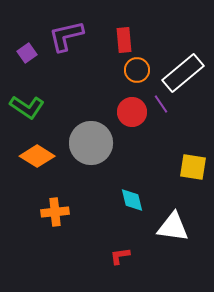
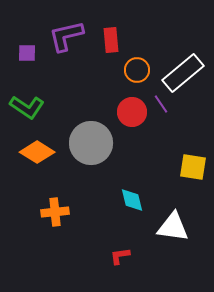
red rectangle: moved 13 px left
purple square: rotated 36 degrees clockwise
orange diamond: moved 4 px up
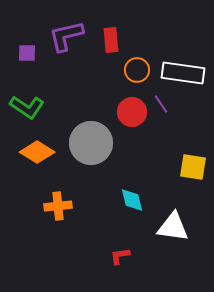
white rectangle: rotated 48 degrees clockwise
orange cross: moved 3 px right, 6 px up
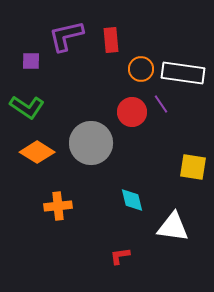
purple square: moved 4 px right, 8 px down
orange circle: moved 4 px right, 1 px up
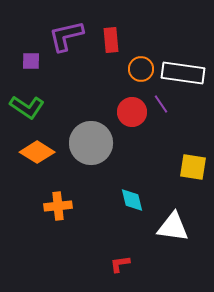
red L-shape: moved 8 px down
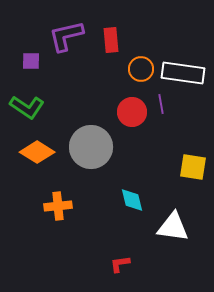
purple line: rotated 24 degrees clockwise
gray circle: moved 4 px down
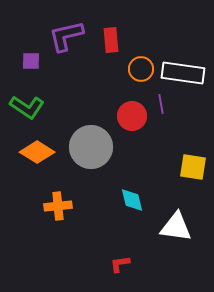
red circle: moved 4 px down
white triangle: moved 3 px right
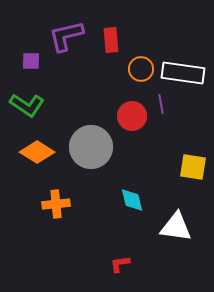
green L-shape: moved 2 px up
orange cross: moved 2 px left, 2 px up
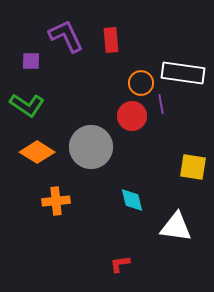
purple L-shape: rotated 78 degrees clockwise
orange circle: moved 14 px down
orange cross: moved 3 px up
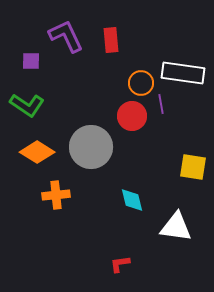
orange cross: moved 6 px up
